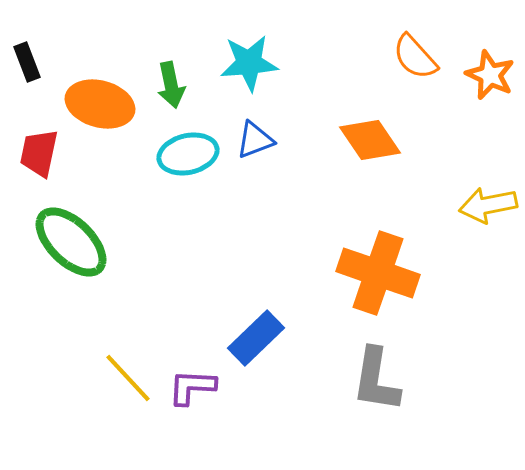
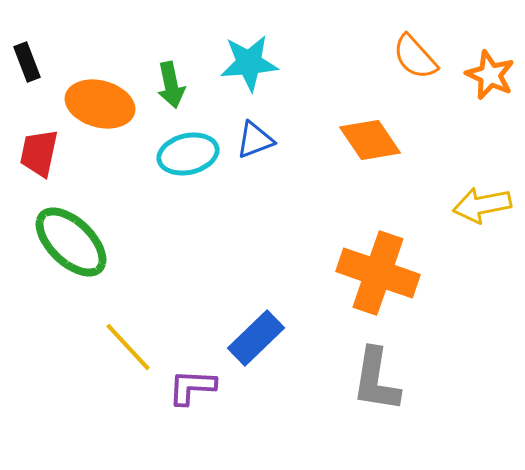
yellow arrow: moved 6 px left
yellow line: moved 31 px up
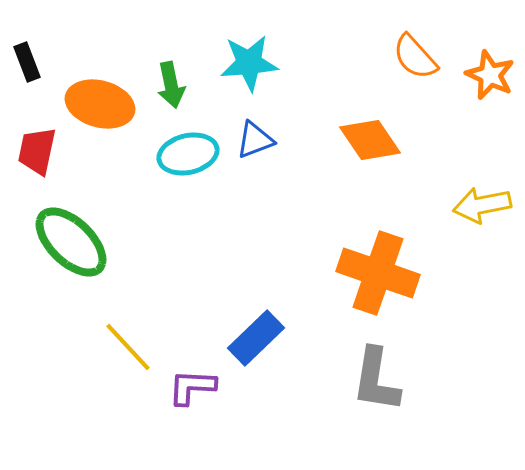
red trapezoid: moved 2 px left, 2 px up
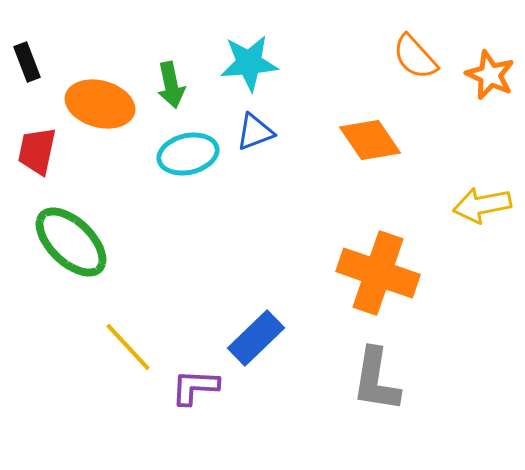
blue triangle: moved 8 px up
purple L-shape: moved 3 px right
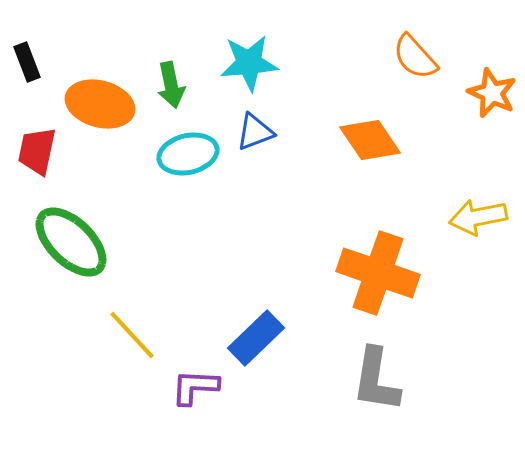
orange star: moved 2 px right, 18 px down
yellow arrow: moved 4 px left, 12 px down
yellow line: moved 4 px right, 12 px up
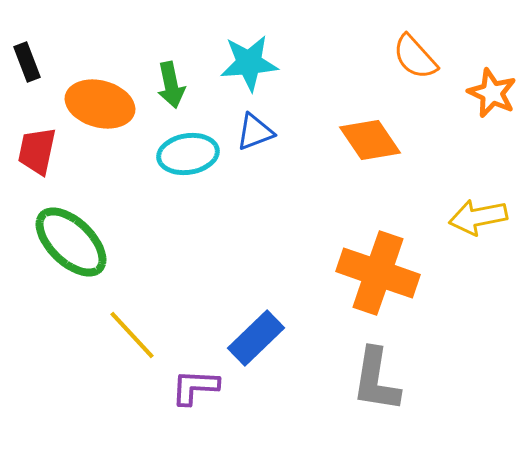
cyan ellipse: rotated 4 degrees clockwise
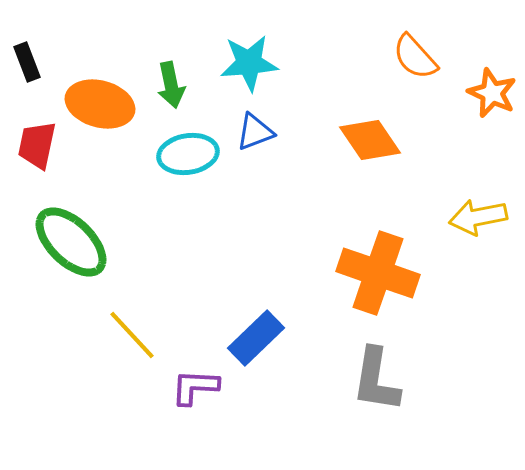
red trapezoid: moved 6 px up
